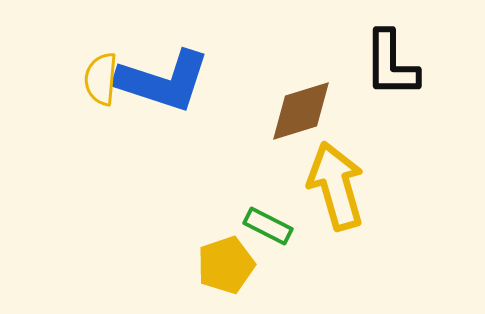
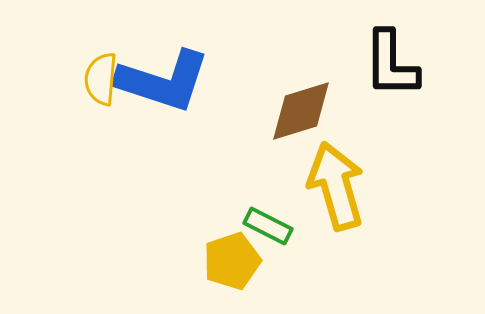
yellow pentagon: moved 6 px right, 4 px up
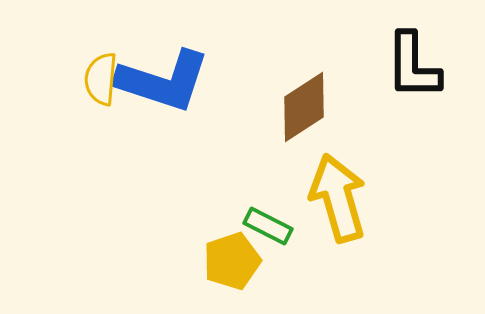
black L-shape: moved 22 px right, 2 px down
brown diamond: moved 3 px right, 4 px up; rotated 16 degrees counterclockwise
yellow arrow: moved 2 px right, 12 px down
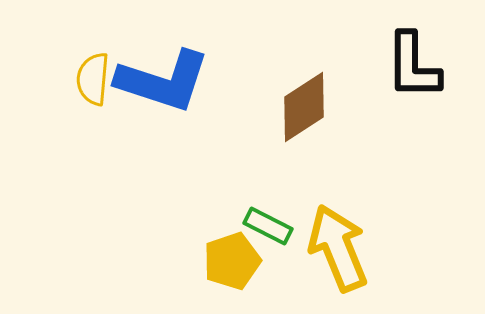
yellow semicircle: moved 8 px left
yellow arrow: moved 50 px down; rotated 6 degrees counterclockwise
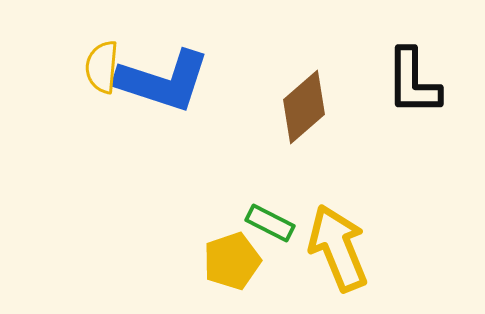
black L-shape: moved 16 px down
yellow semicircle: moved 9 px right, 12 px up
brown diamond: rotated 8 degrees counterclockwise
green rectangle: moved 2 px right, 3 px up
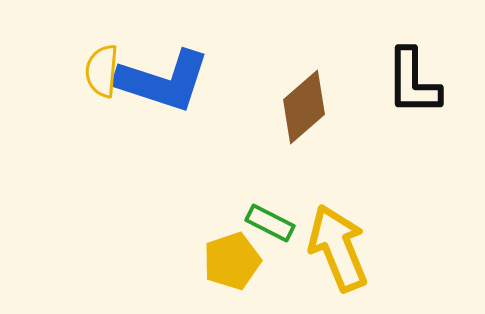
yellow semicircle: moved 4 px down
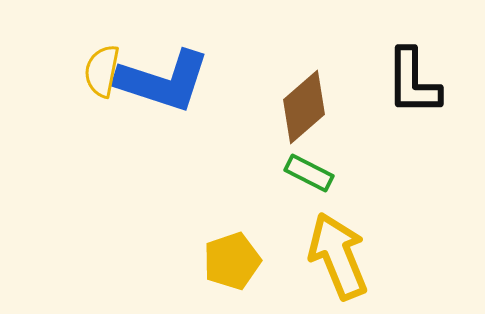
yellow semicircle: rotated 6 degrees clockwise
green rectangle: moved 39 px right, 50 px up
yellow arrow: moved 8 px down
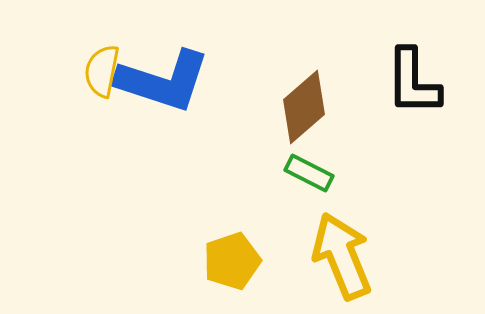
yellow arrow: moved 4 px right
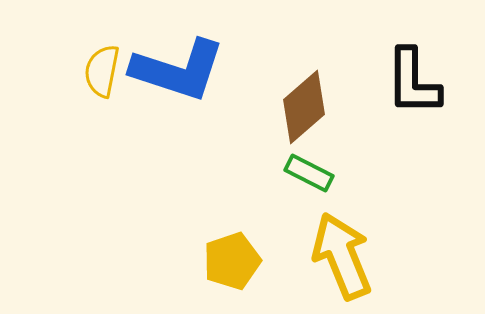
blue L-shape: moved 15 px right, 11 px up
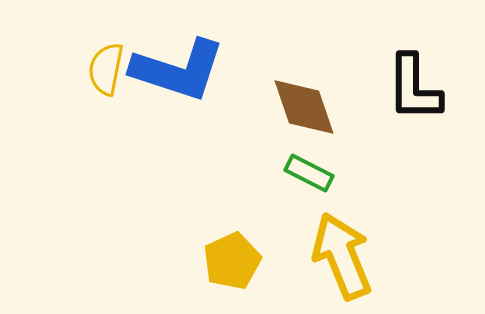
yellow semicircle: moved 4 px right, 2 px up
black L-shape: moved 1 px right, 6 px down
brown diamond: rotated 68 degrees counterclockwise
yellow pentagon: rotated 6 degrees counterclockwise
